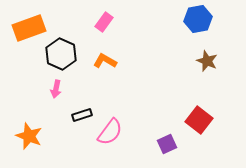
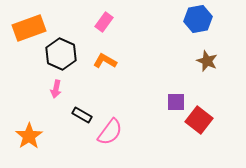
black rectangle: rotated 48 degrees clockwise
orange star: rotated 16 degrees clockwise
purple square: moved 9 px right, 42 px up; rotated 24 degrees clockwise
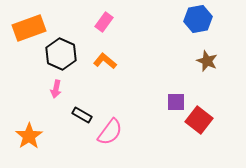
orange L-shape: rotated 10 degrees clockwise
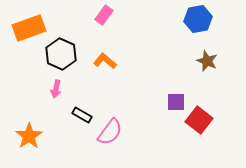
pink rectangle: moved 7 px up
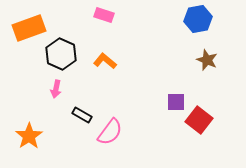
pink rectangle: rotated 72 degrees clockwise
brown star: moved 1 px up
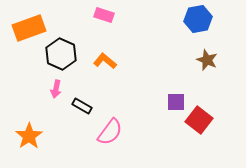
black rectangle: moved 9 px up
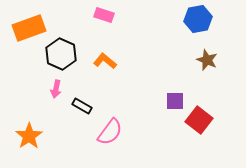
purple square: moved 1 px left, 1 px up
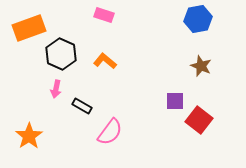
brown star: moved 6 px left, 6 px down
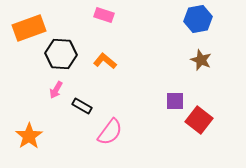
black hexagon: rotated 20 degrees counterclockwise
brown star: moved 6 px up
pink arrow: moved 1 px down; rotated 18 degrees clockwise
